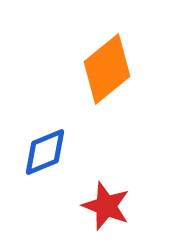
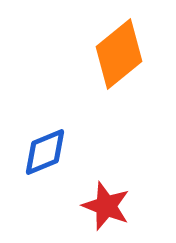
orange diamond: moved 12 px right, 15 px up
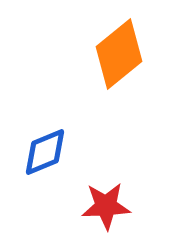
red star: rotated 24 degrees counterclockwise
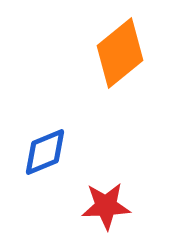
orange diamond: moved 1 px right, 1 px up
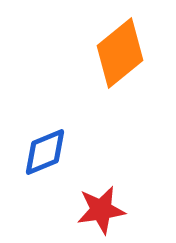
red star: moved 5 px left, 4 px down; rotated 6 degrees counterclockwise
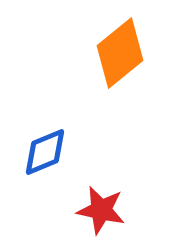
red star: rotated 21 degrees clockwise
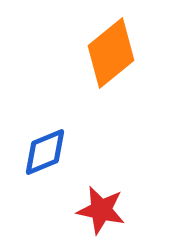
orange diamond: moved 9 px left
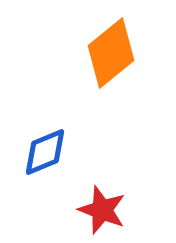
red star: moved 1 px right; rotated 9 degrees clockwise
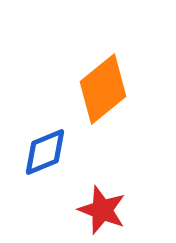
orange diamond: moved 8 px left, 36 px down
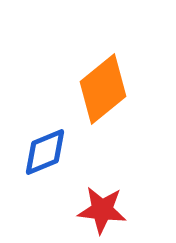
red star: rotated 15 degrees counterclockwise
